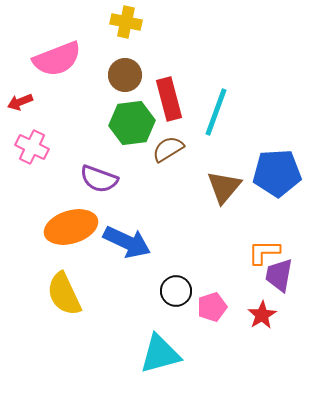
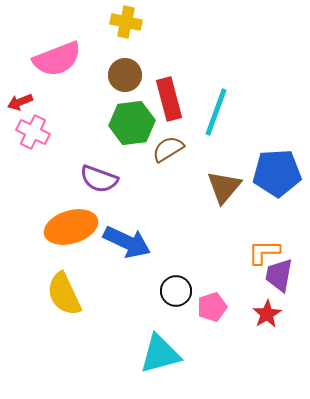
pink cross: moved 1 px right, 15 px up
red star: moved 5 px right, 1 px up
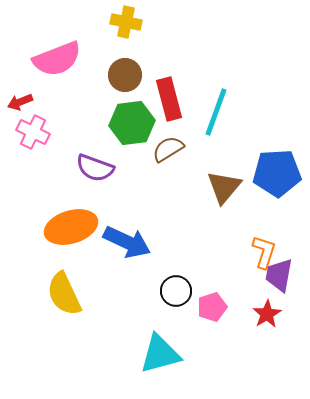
purple semicircle: moved 4 px left, 11 px up
orange L-shape: rotated 108 degrees clockwise
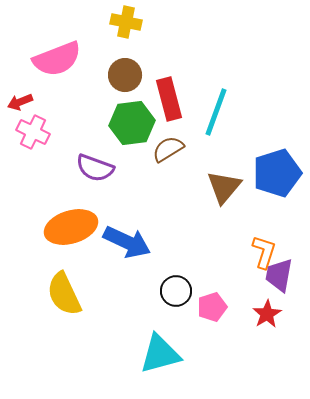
blue pentagon: rotated 15 degrees counterclockwise
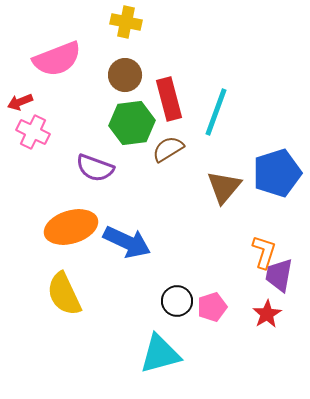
black circle: moved 1 px right, 10 px down
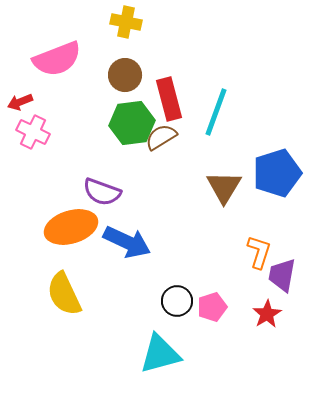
brown semicircle: moved 7 px left, 12 px up
purple semicircle: moved 7 px right, 24 px down
brown triangle: rotated 9 degrees counterclockwise
orange L-shape: moved 5 px left
purple trapezoid: moved 3 px right
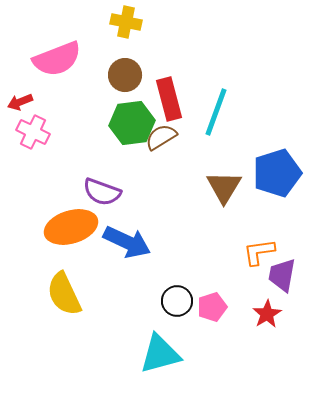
orange L-shape: rotated 116 degrees counterclockwise
